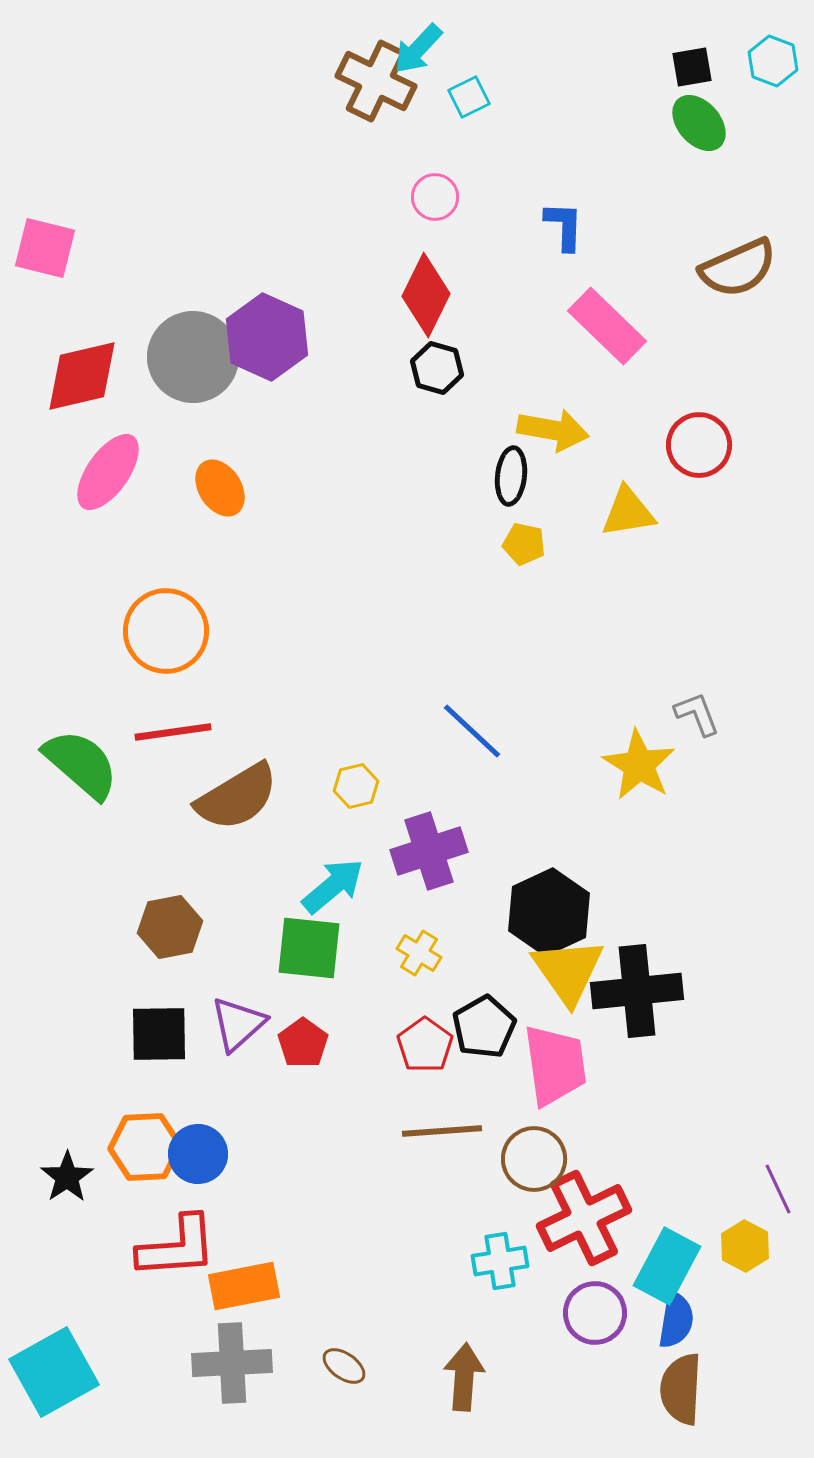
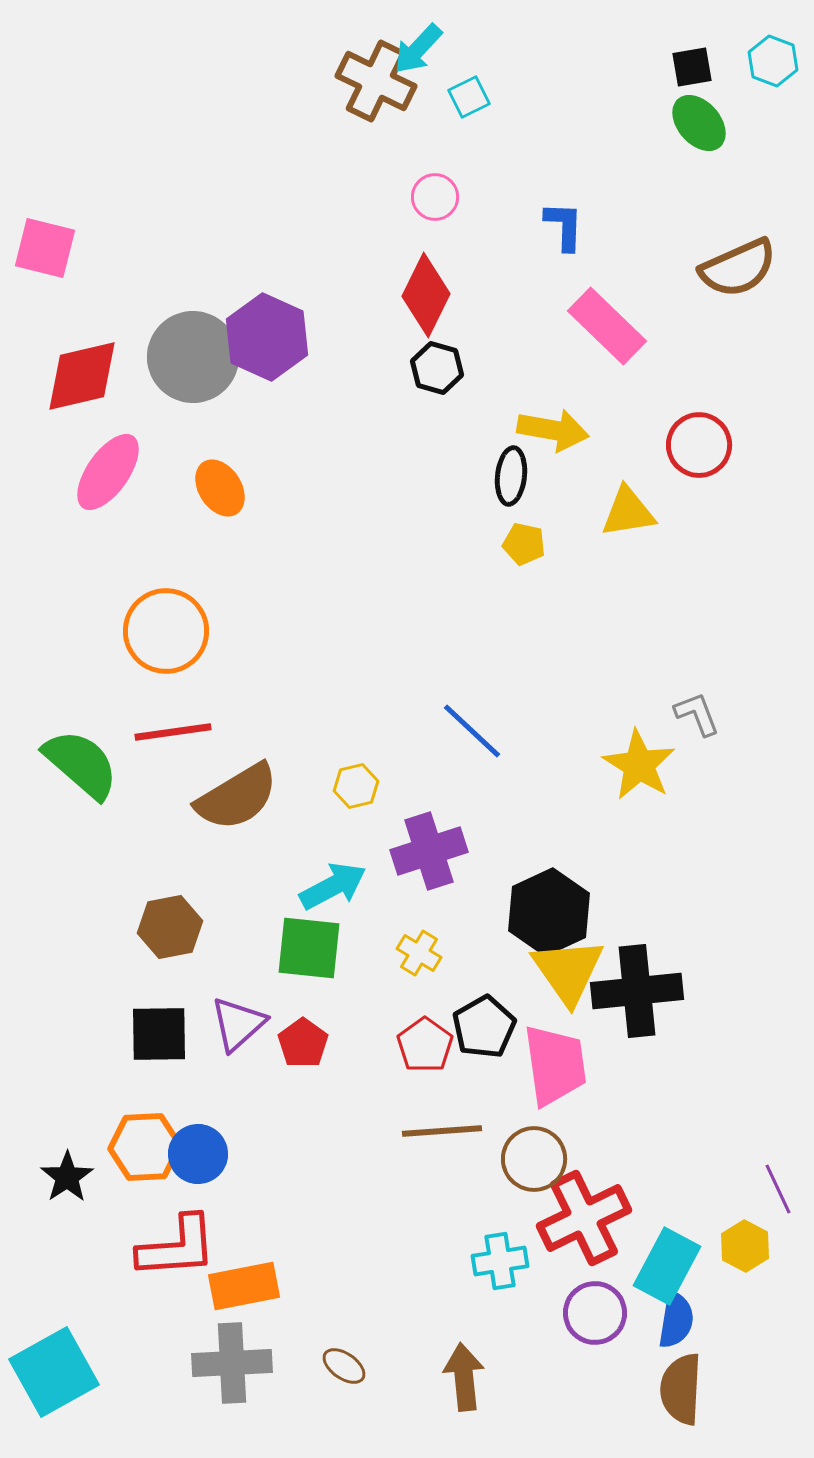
cyan arrow at (333, 886): rotated 12 degrees clockwise
brown arrow at (464, 1377): rotated 10 degrees counterclockwise
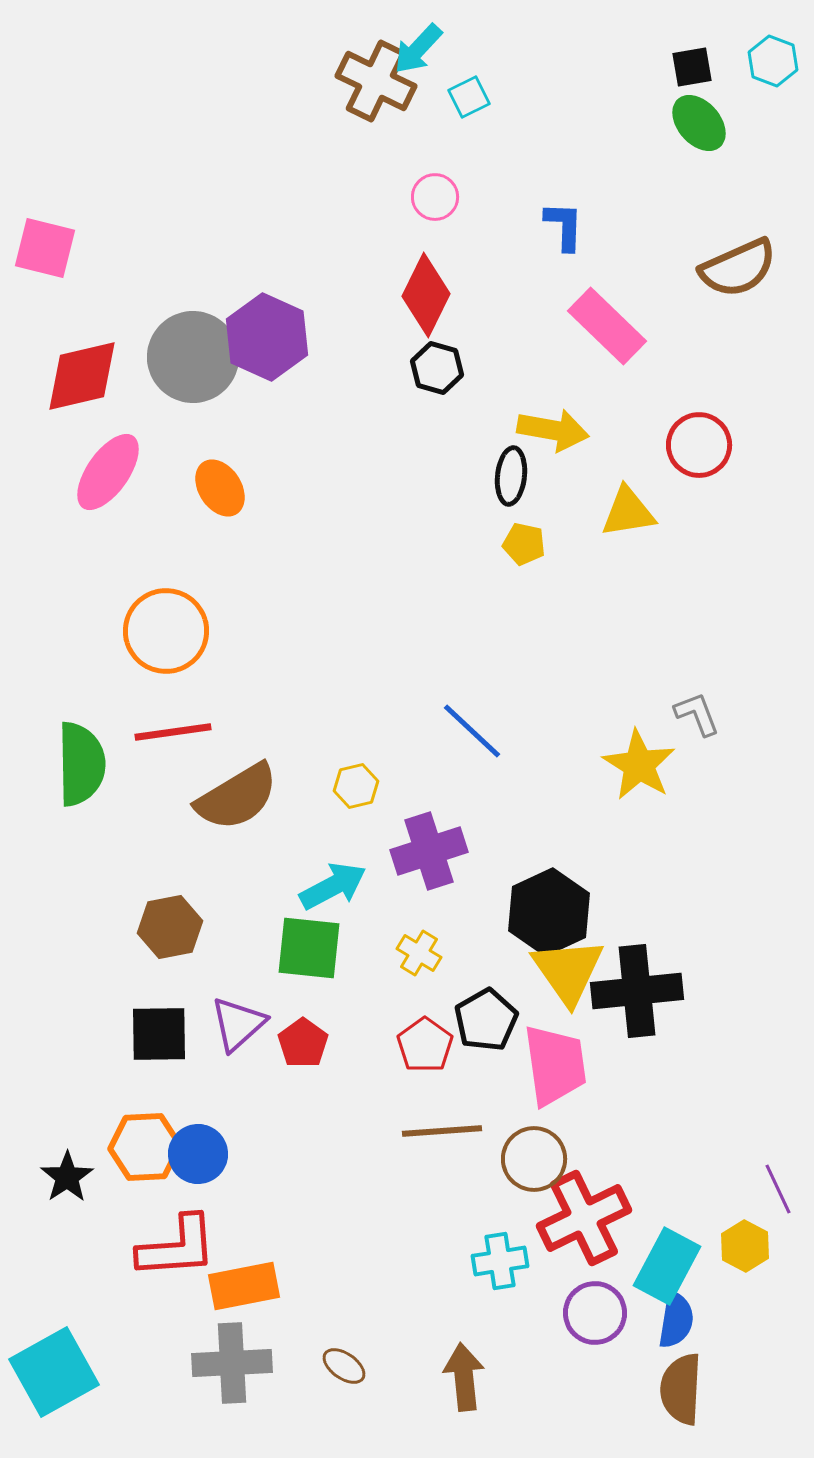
green semicircle at (81, 764): rotated 48 degrees clockwise
black pentagon at (484, 1027): moved 2 px right, 7 px up
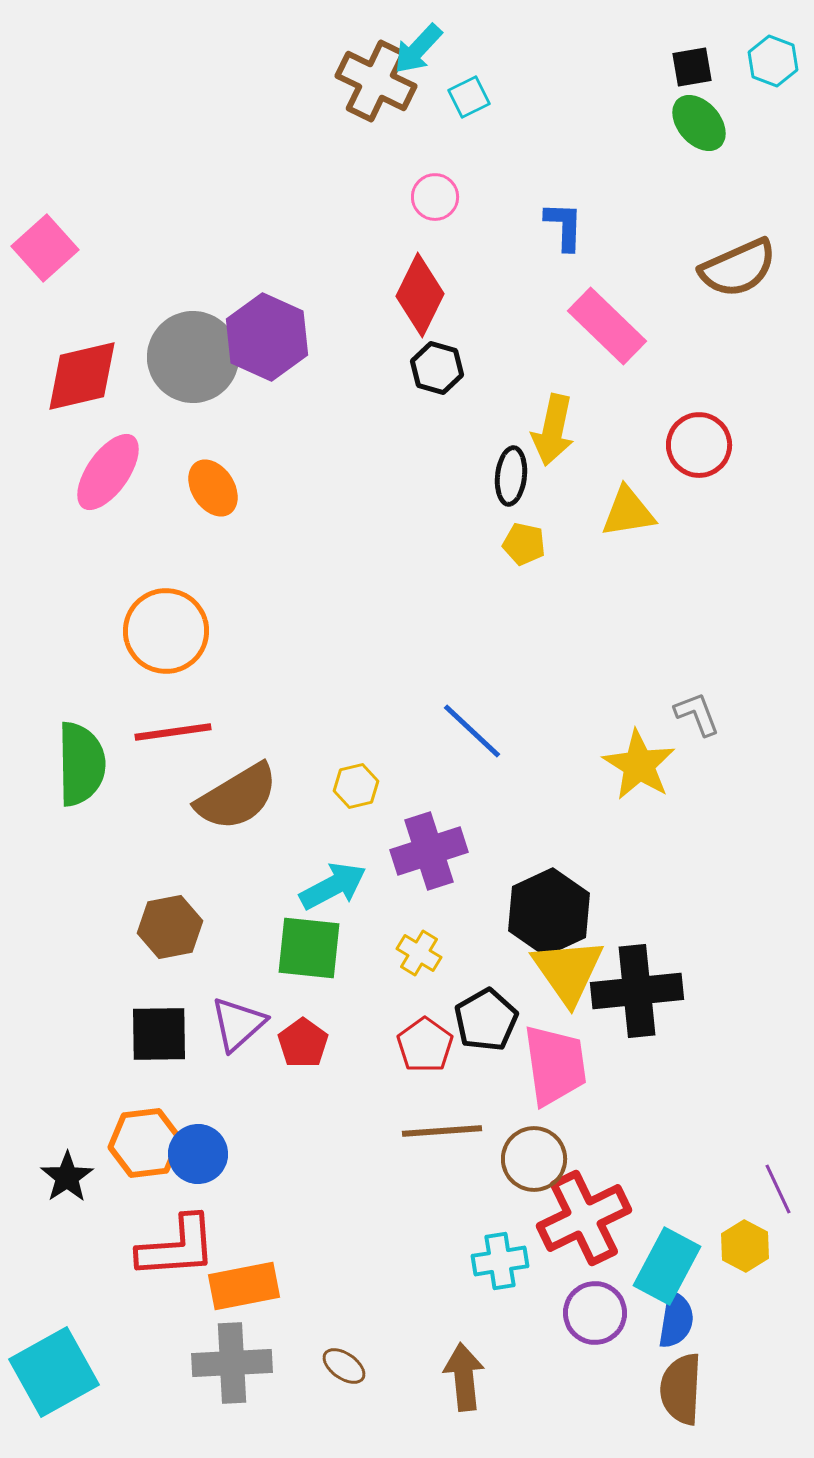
pink square at (45, 248): rotated 34 degrees clockwise
red diamond at (426, 295): moved 6 px left
yellow arrow at (553, 430): rotated 92 degrees clockwise
orange ellipse at (220, 488): moved 7 px left
orange hexagon at (145, 1147): moved 4 px up; rotated 4 degrees counterclockwise
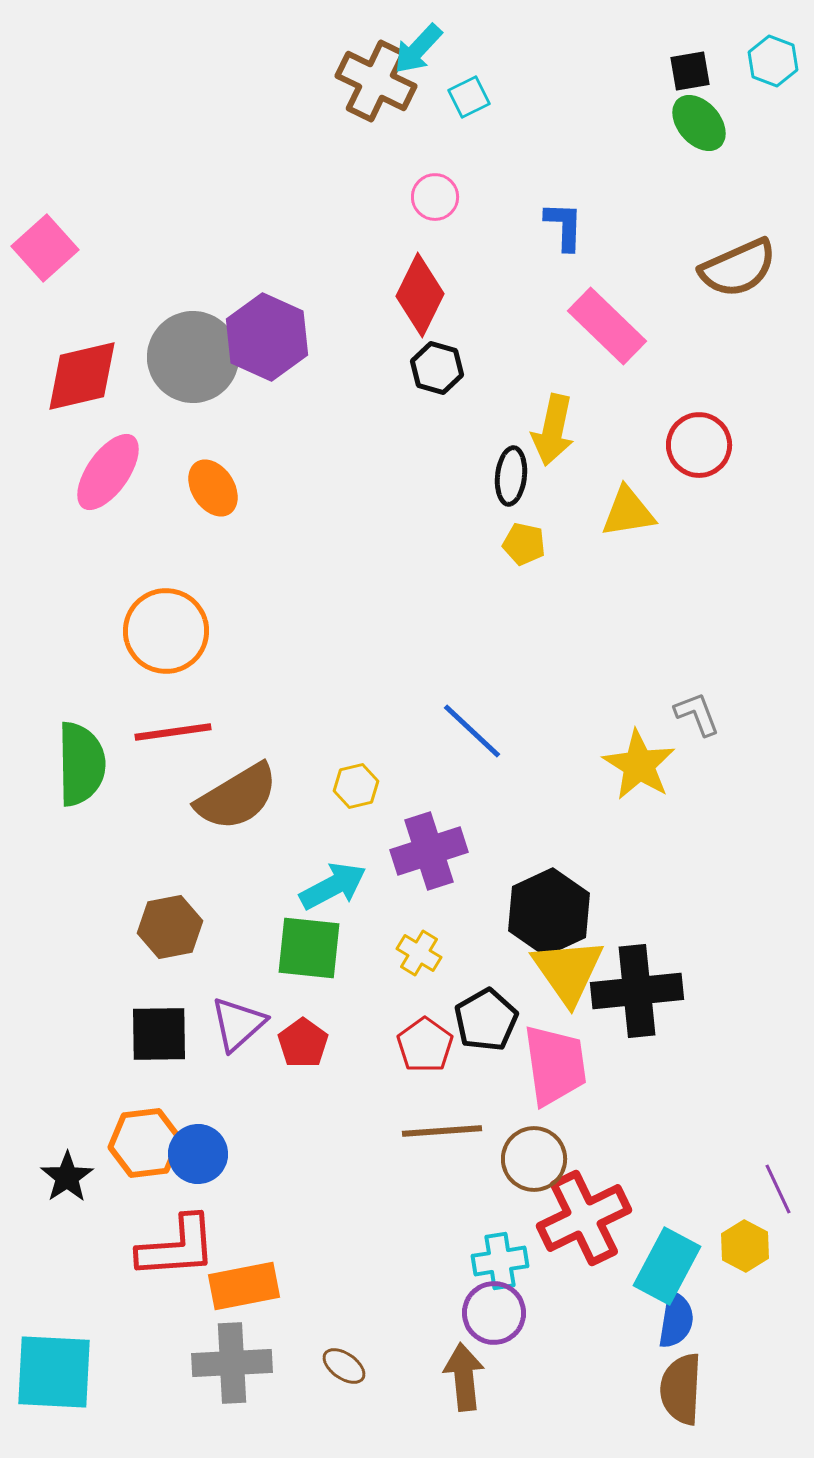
black square at (692, 67): moved 2 px left, 4 px down
purple circle at (595, 1313): moved 101 px left
cyan square at (54, 1372): rotated 32 degrees clockwise
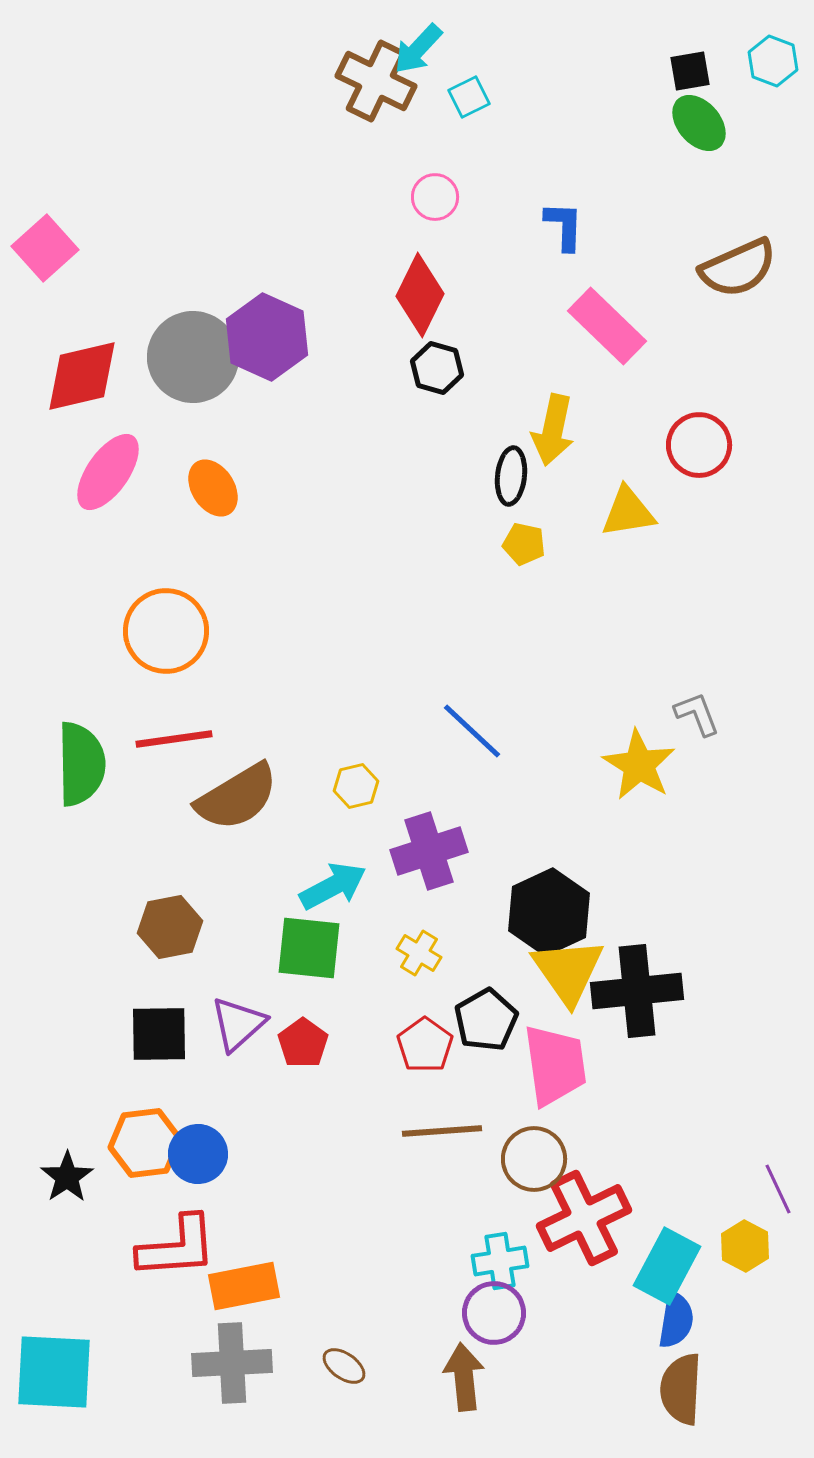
red line at (173, 732): moved 1 px right, 7 px down
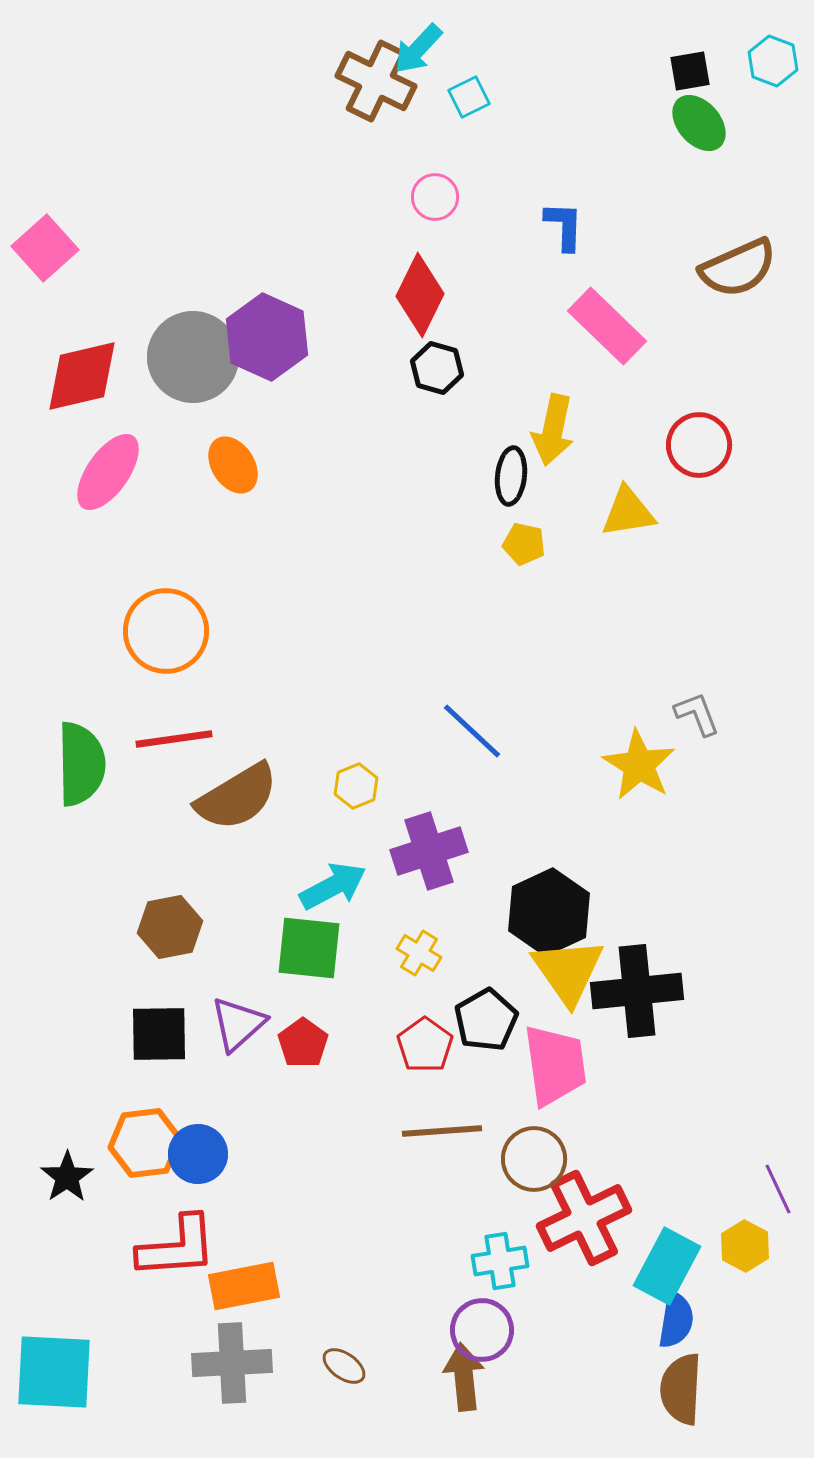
orange ellipse at (213, 488): moved 20 px right, 23 px up
yellow hexagon at (356, 786): rotated 9 degrees counterclockwise
purple circle at (494, 1313): moved 12 px left, 17 px down
